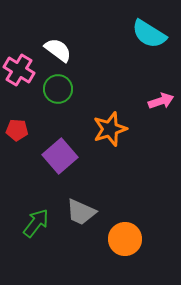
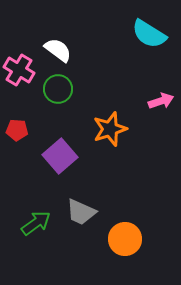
green arrow: rotated 16 degrees clockwise
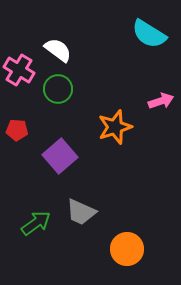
orange star: moved 5 px right, 2 px up
orange circle: moved 2 px right, 10 px down
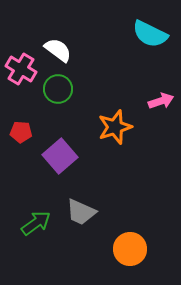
cyan semicircle: moved 1 px right; rotated 6 degrees counterclockwise
pink cross: moved 2 px right, 1 px up
red pentagon: moved 4 px right, 2 px down
orange circle: moved 3 px right
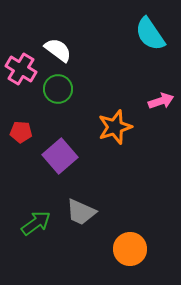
cyan semicircle: rotated 30 degrees clockwise
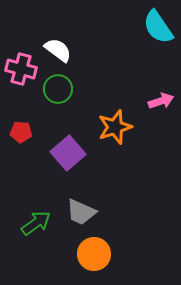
cyan semicircle: moved 8 px right, 7 px up
pink cross: rotated 16 degrees counterclockwise
purple square: moved 8 px right, 3 px up
orange circle: moved 36 px left, 5 px down
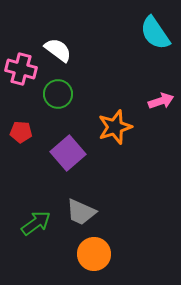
cyan semicircle: moved 3 px left, 6 px down
green circle: moved 5 px down
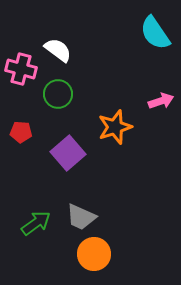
gray trapezoid: moved 5 px down
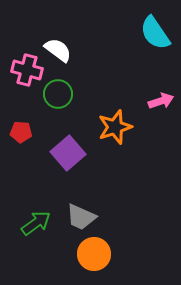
pink cross: moved 6 px right, 1 px down
